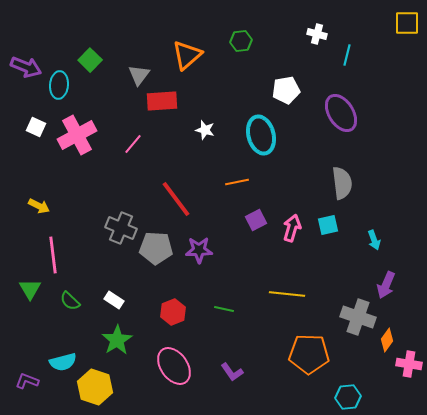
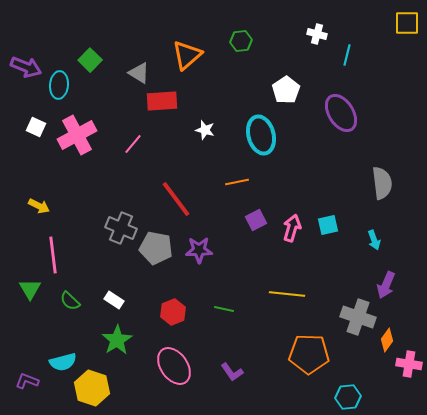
gray triangle at (139, 75): moved 2 px up; rotated 35 degrees counterclockwise
white pentagon at (286, 90): rotated 24 degrees counterclockwise
gray semicircle at (342, 183): moved 40 px right
gray pentagon at (156, 248): rotated 8 degrees clockwise
yellow hexagon at (95, 387): moved 3 px left, 1 px down
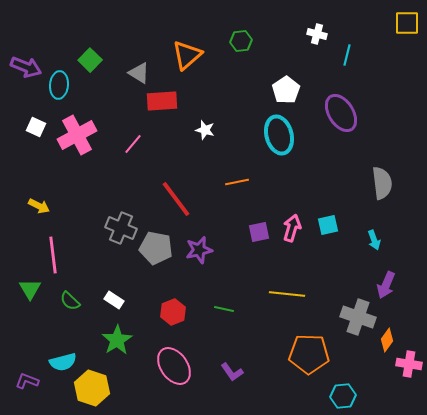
cyan ellipse at (261, 135): moved 18 px right
purple square at (256, 220): moved 3 px right, 12 px down; rotated 15 degrees clockwise
purple star at (199, 250): rotated 12 degrees counterclockwise
cyan hexagon at (348, 397): moved 5 px left, 1 px up
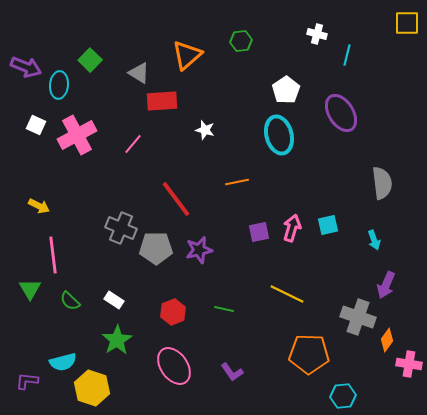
white square at (36, 127): moved 2 px up
gray pentagon at (156, 248): rotated 12 degrees counterclockwise
yellow line at (287, 294): rotated 20 degrees clockwise
purple L-shape at (27, 381): rotated 15 degrees counterclockwise
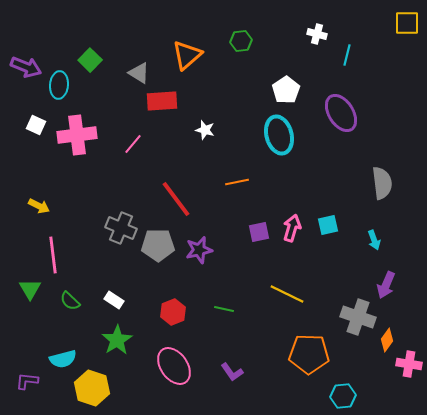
pink cross at (77, 135): rotated 21 degrees clockwise
gray pentagon at (156, 248): moved 2 px right, 3 px up
cyan semicircle at (63, 362): moved 3 px up
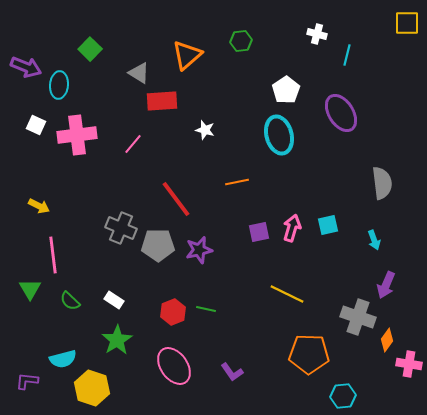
green square at (90, 60): moved 11 px up
green line at (224, 309): moved 18 px left
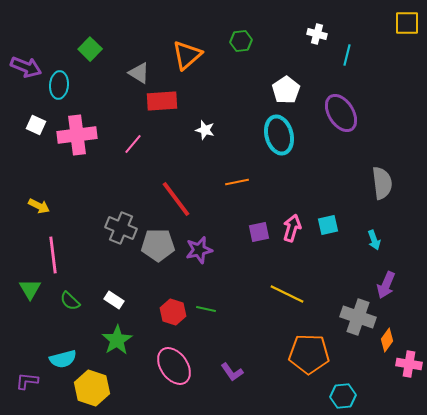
red hexagon at (173, 312): rotated 20 degrees counterclockwise
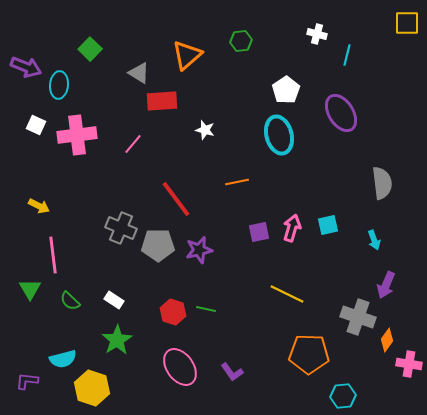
pink ellipse at (174, 366): moved 6 px right, 1 px down
